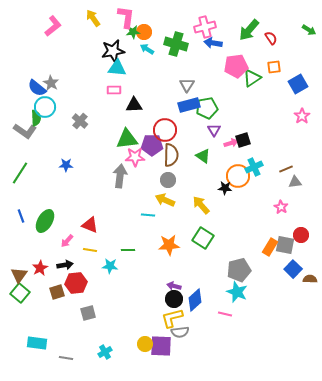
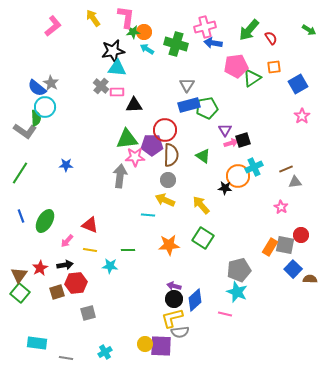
pink rectangle at (114, 90): moved 3 px right, 2 px down
gray cross at (80, 121): moved 21 px right, 35 px up
purple triangle at (214, 130): moved 11 px right
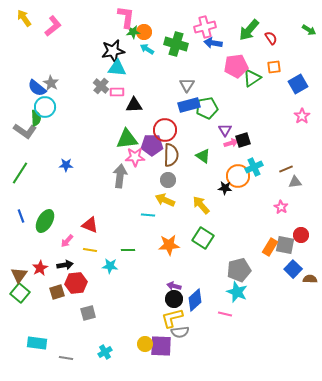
yellow arrow at (93, 18): moved 69 px left
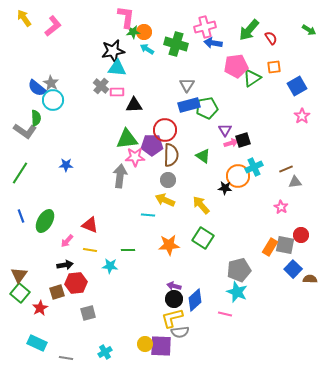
blue square at (298, 84): moved 1 px left, 2 px down
cyan circle at (45, 107): moved 8 px right, 7 px up
red star at (40, 268): moved 40 px down
cyan rectangle at (37, 343): rotated 18 degrees clockwise
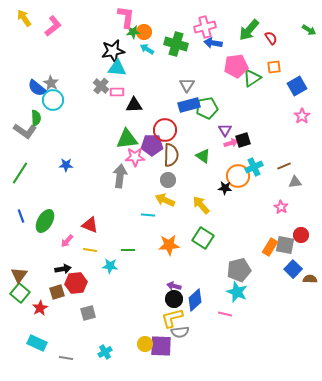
brown line at (286, 169): moved 2 px left, 3 px up
black arrow at (65, 265): moved 2 px left, 4 px down
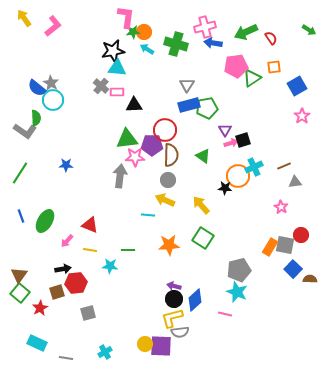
green arrow at (249, 30): moved 3 px left, 2 px down; rotated 25 degrees clockwise
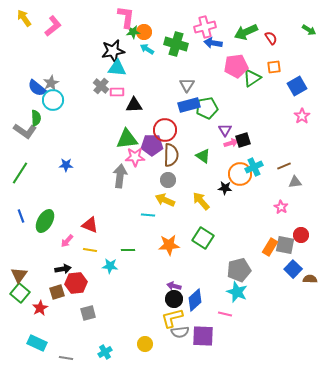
gray star at (51, 83): rotated 14 degrees clockwise
orange circle at (238, 176): moved 2 px right, 2 px up
yellow arrow at (201, 205): moved 4 px up
purple square at (161, 346): moved 42 px right, 10 px up
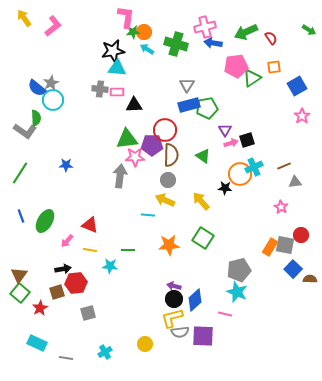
gray cross at (101, 86): moved 1 px left, 3 px down; rotated 35 degrees counterclockwise
black square at (243, 140): moved 4 px right
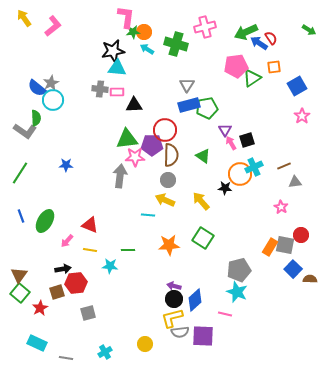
blue arrow at (213, 43): moved 46 px right; rotated 24 degrees clockwise
pink arrow at (231, 143): rotated 104 degrees counterclockwise
